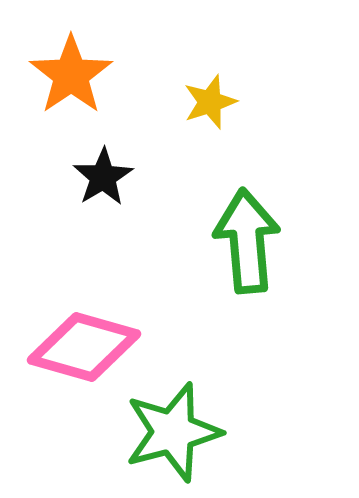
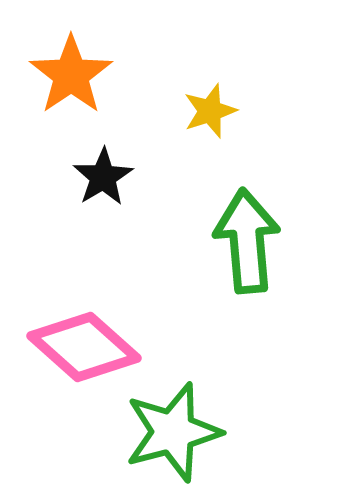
yellow star: moved 9 px down
pink diamond: rotated 26 degrees clockwise
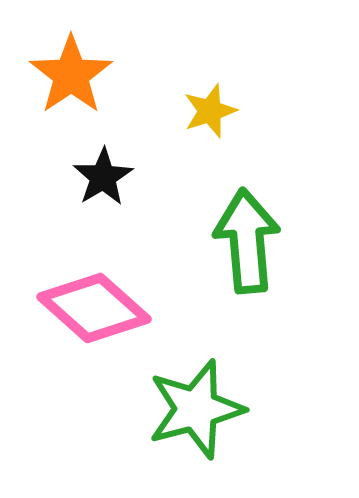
pink diamond: moved 10 px right, 39 px up
green star: moved 23 px right, 23 px up
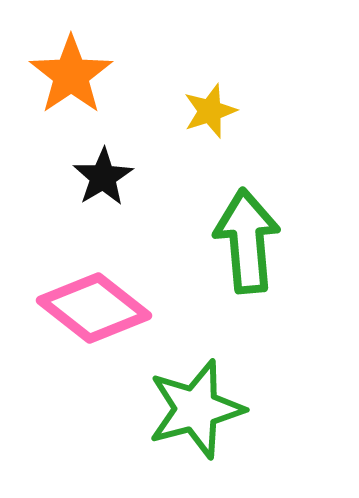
pink diamond: rotated 4 degrees counterclockwise
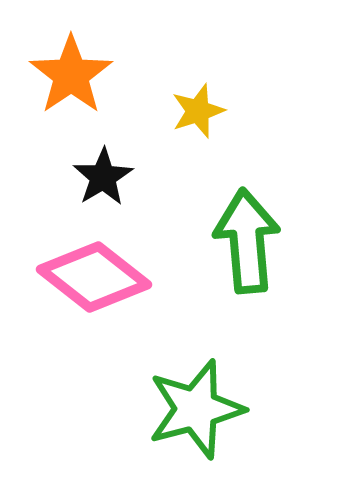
yellow star: moved 12 px left
pink diamond: moved 31 px up
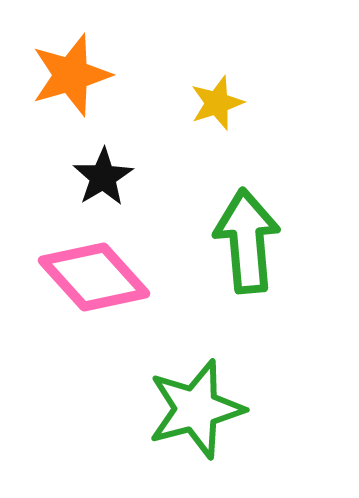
orange star: rotated 18 degrees clockwise
yellow star: moved 19 px right, 8 px up
pink diamond: rotated 10 degrees clockwise
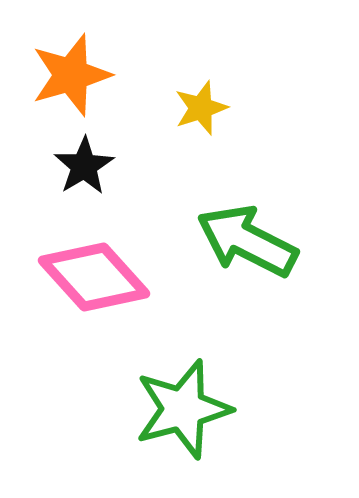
yellow star: moved 16 px left, 5 px down
black star: moved 19 px left, 11 px up
green arrow: rotated 58 degrees counterclockwise
green star: moved 13 px left
